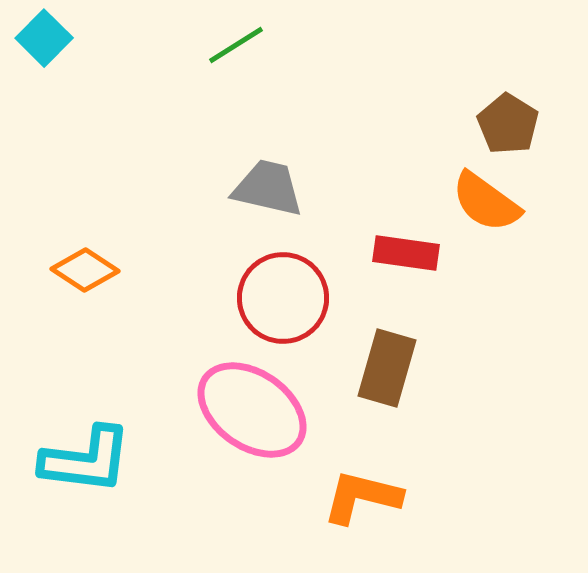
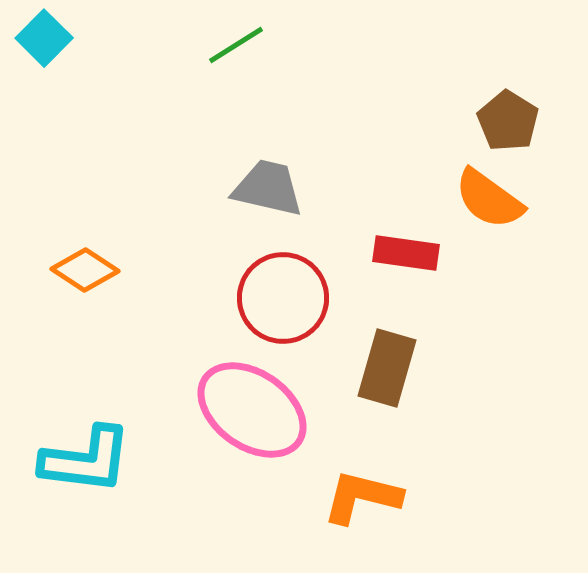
brown pentagon: moved 3 px up
orange semicircle: moved 3 px right, 3 px up
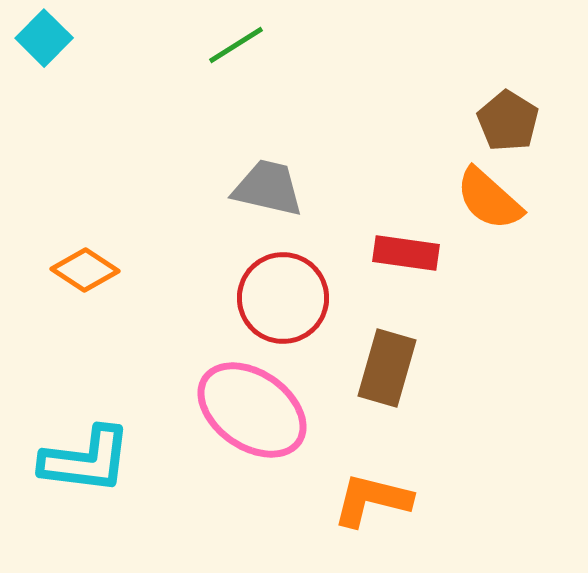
orange semicircle: rotated 6 degrees clockwise
orange L-shape: moved 10 px right, 3 px down
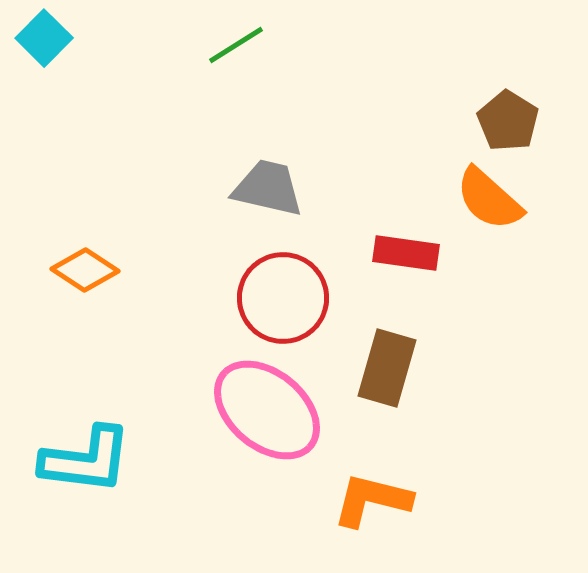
pink ellipse: moved 15 px right; rotated 5 degrees clockwise
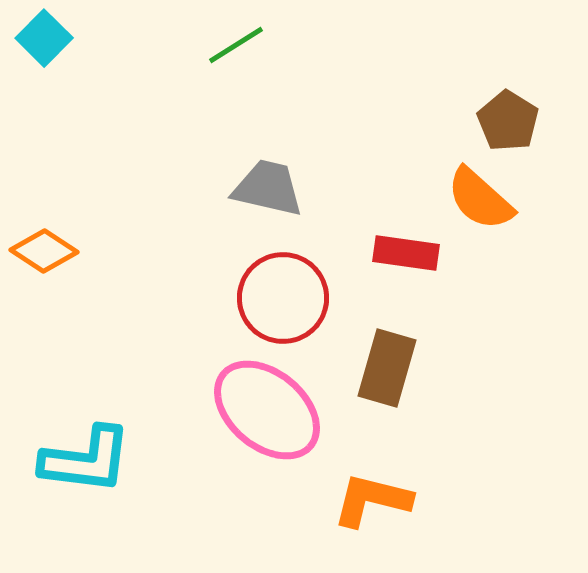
orange semicircle: moved 9 px left
orange diamond: moved 41 px left, 19 px up
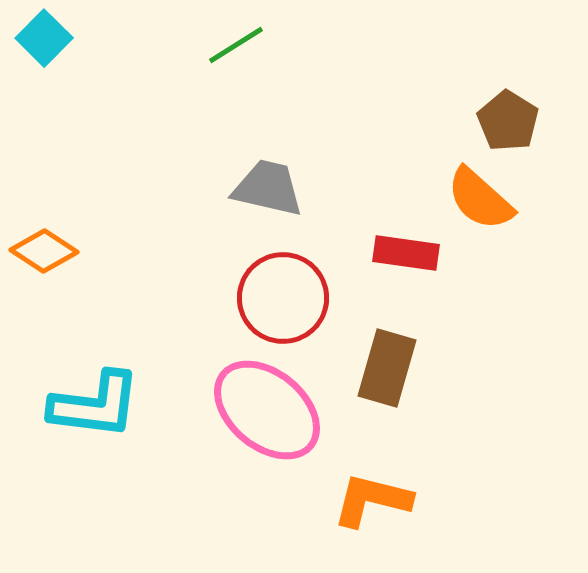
cyan L-shape: moved 9 px right, 55 px up
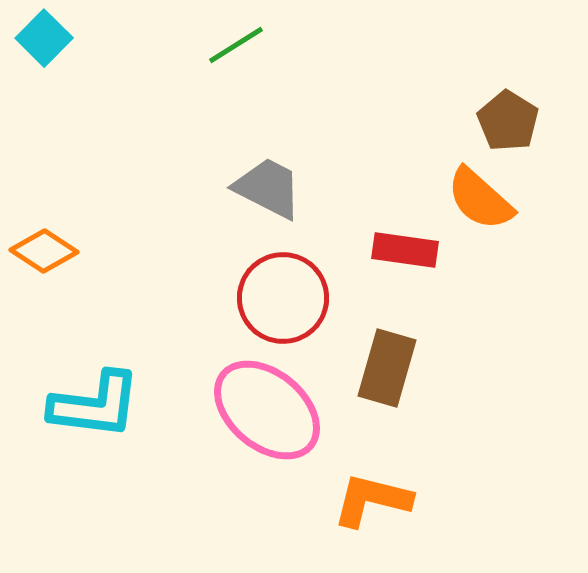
gray trapezoid: rotated 14 degrees clockwise
red rectangle: moved 1 px left, 3 px up
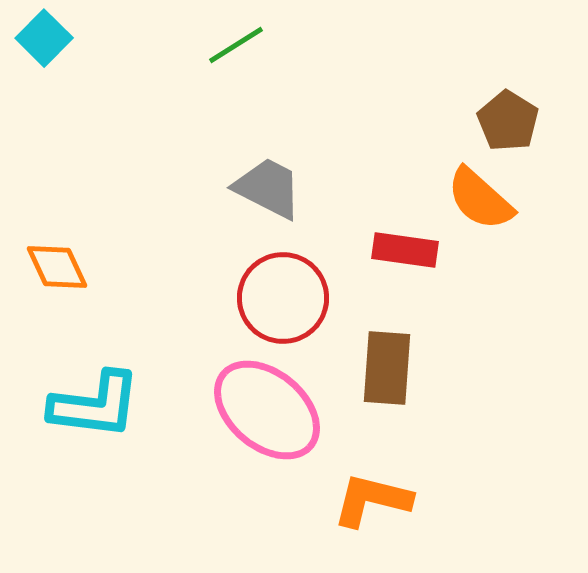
orange diamond: moved 13 px right, 16 px down; rotated 32 degrees clockwise
brown rectangle: rotated 12 degrees counterclockwise
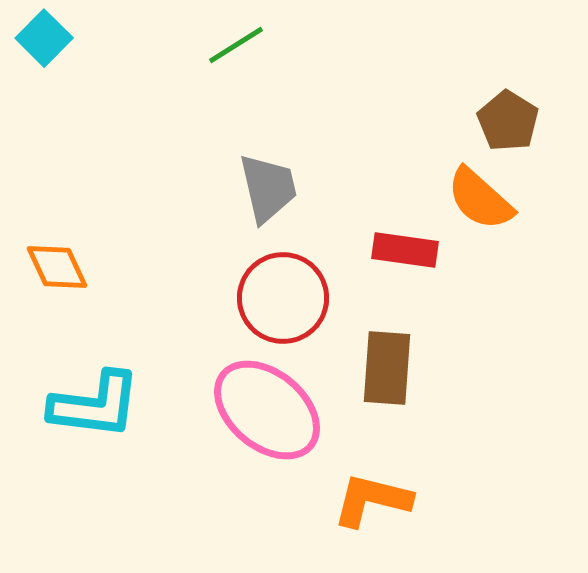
gray trapezoid: rotated 50 degrees clockwise
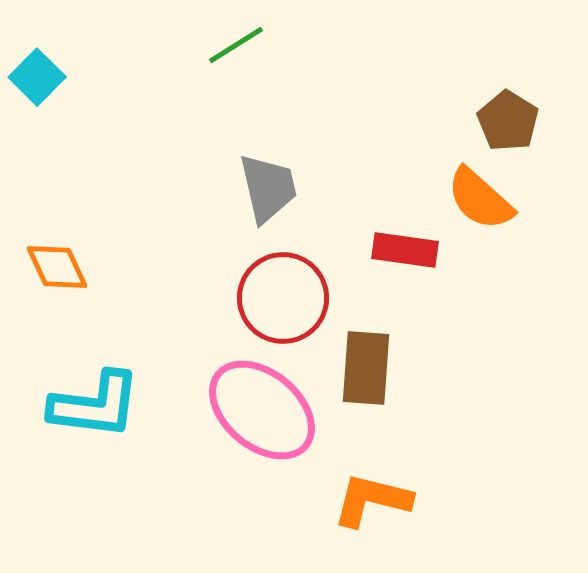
cyan square: moved 7 px left, 39 px down
brown rectangle: moved 21 px left
pink ellipse: moved 5 px left
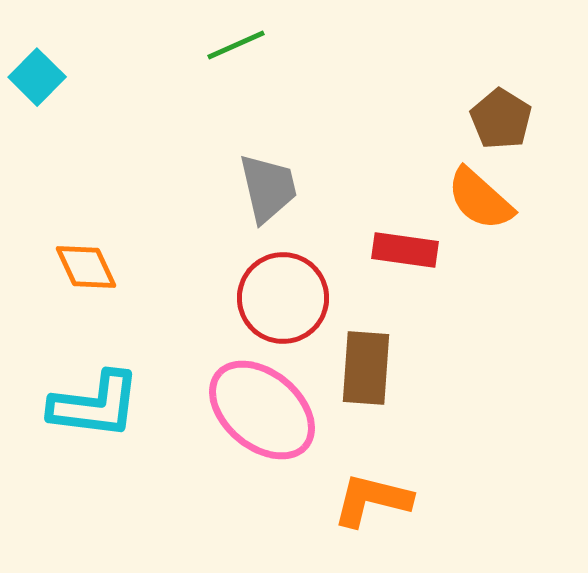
green line: rotated 8 degrees clockwise
brown pentagon: moved 7 px left, 2 px up
orange diamond: moved 29 px right
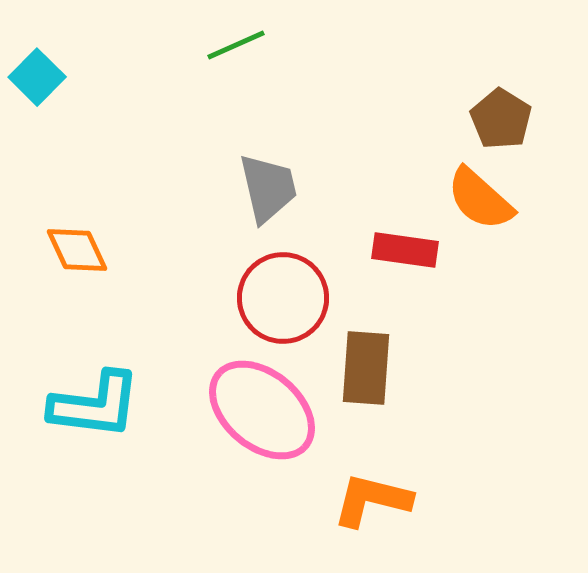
orange diamond: moved 9 px left, 17 px up
